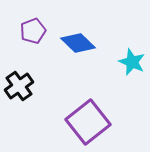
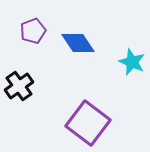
blue diamond: rotated 12 degrees clockwise
purple square: moved 1 px down; rotated 15 degrees counterclockwise
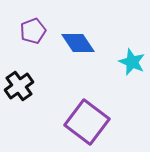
purple square: moved 1 px left, 1 px up
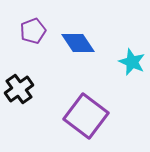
black cross: moved 3 px down
purple square: moved 1 px left, 6 px up
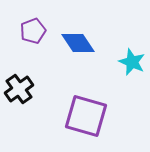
purple square: rotated 21 degrees counterclockwise
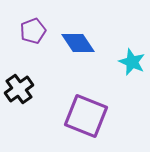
purple square: rotated 6 degrees clockwise
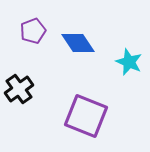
cyan star: moved 3 px left
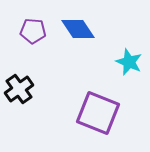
purple pentagon: rotated 25 degrees clockwise
blue diamond: moved 14 px up
purple square: moved 12 px right, 3 px up
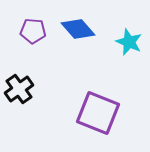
blue diamond: rotated 8 degrees counterclockwise
cyan star: moved 20 px up
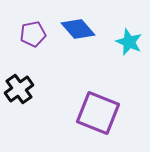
purple pentagon: moved 3 px down; rotated 15 degrees counterclockwise
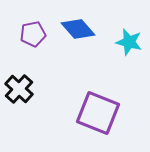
cyan star: rotated 8 degrees counterclockwise
black cross: rotated 12 degrees counterclockwise
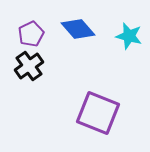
purple pentagon: moved 2 px left; rotated 15 degrees counterclockwise
cyan star: moved 6 px up
black cross: moved 10 px right, 23 px up; rotated 12 degrees clockwise
